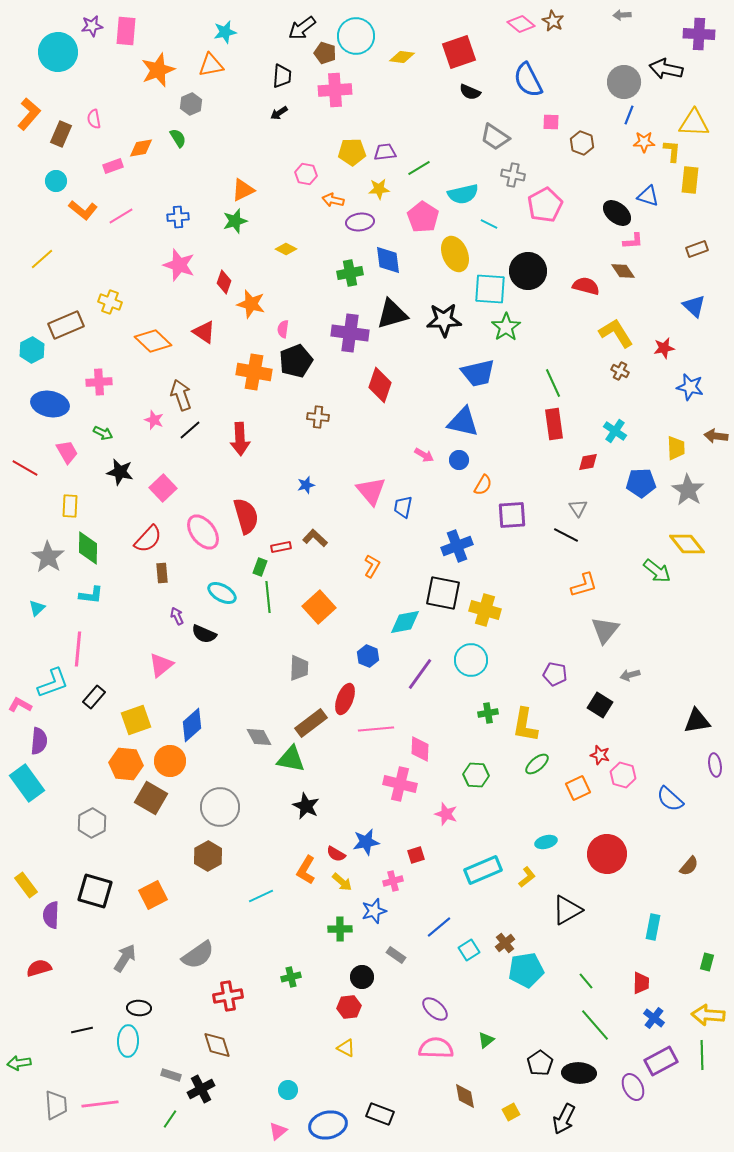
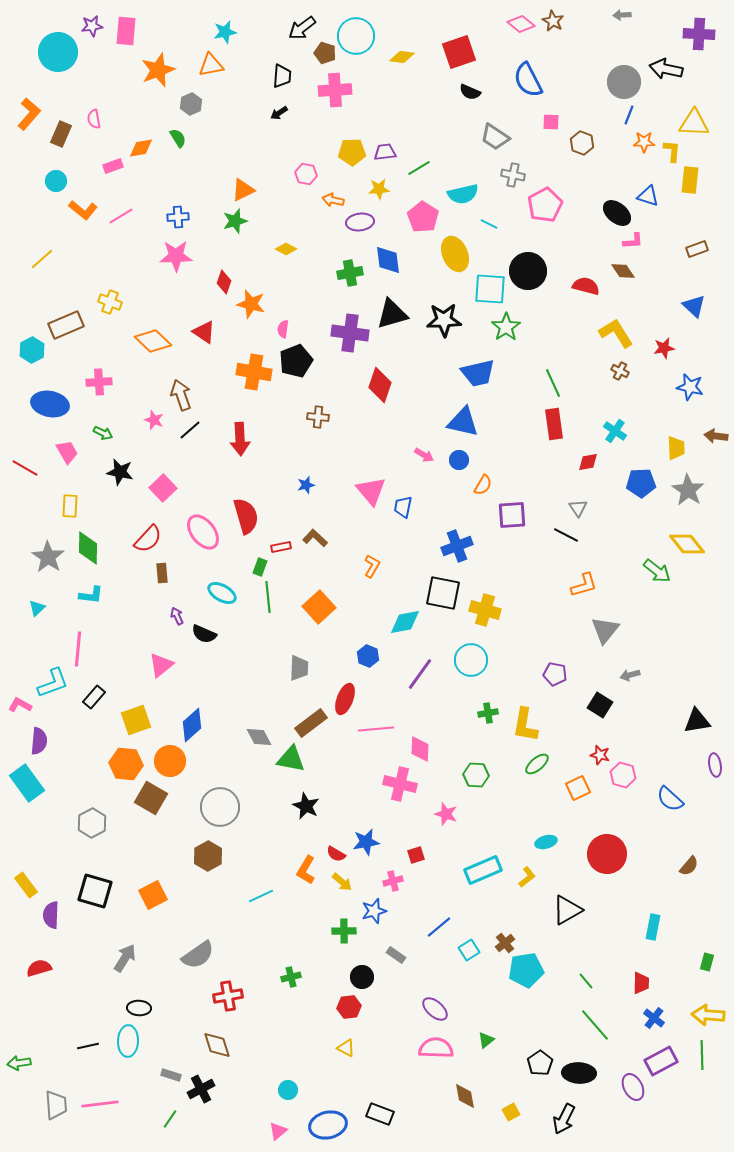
pink star at (179, 265): moved 3 px left, 9 px up; rotated 20 degrees counterclockwise
green cross at (340, 929): moved 4 px right, 2 px down
black line at (82, 1030): moved 6 px right, 16 px down
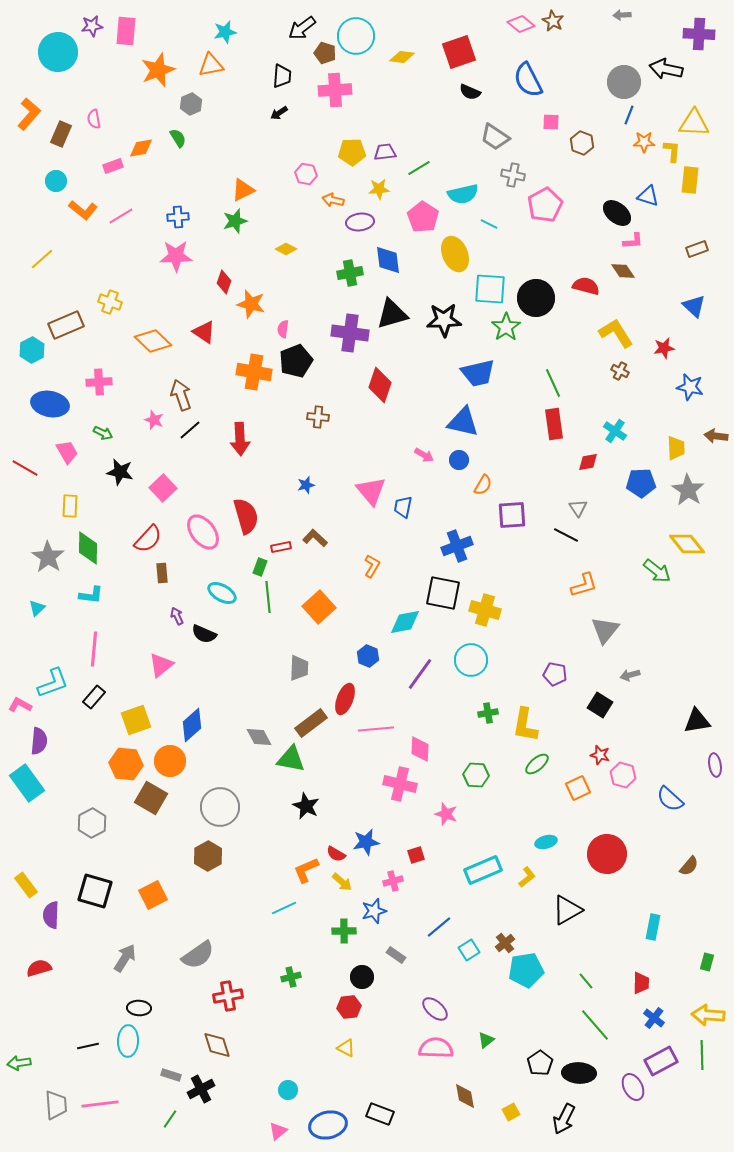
black circle at (528, 271): moved 8 px right, 27 px down
pink line at (78, 649): moved 16 px right
orange L-shape at (306, 870): rotated 36 degrees clockwise
cyan line at (261, 896): moved 23 px right, 12 px down
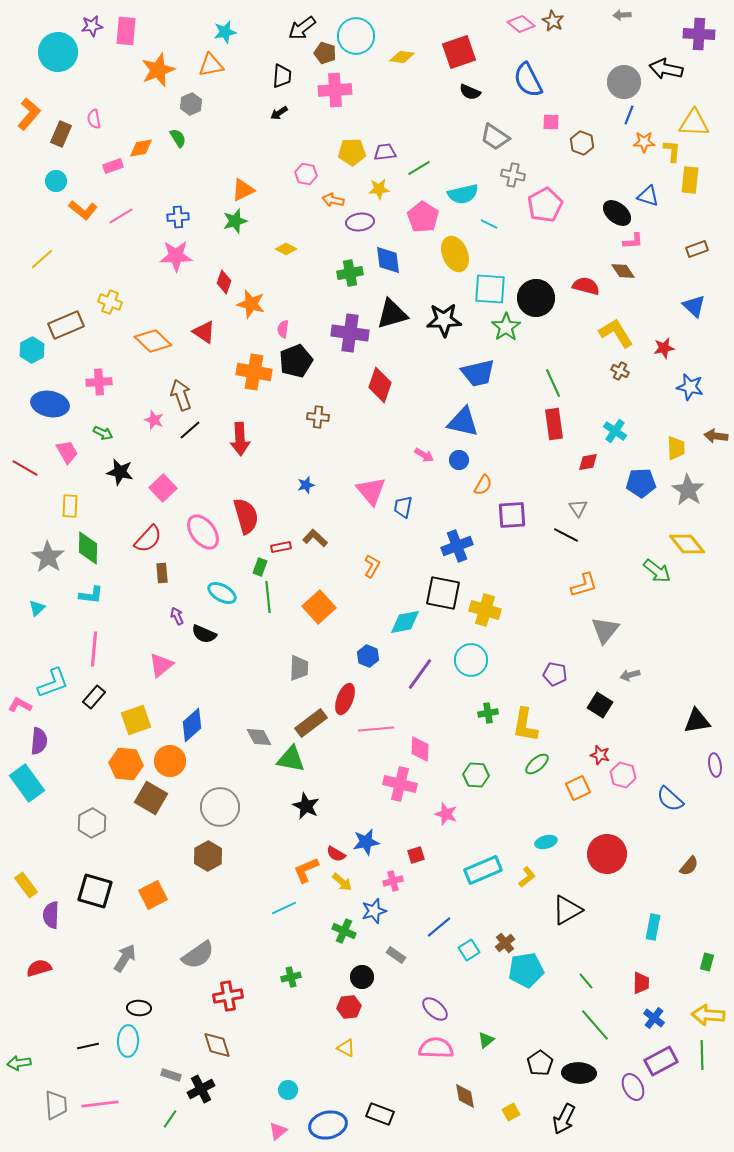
green cross at (344, 931): rotated 25 degrees clockwise
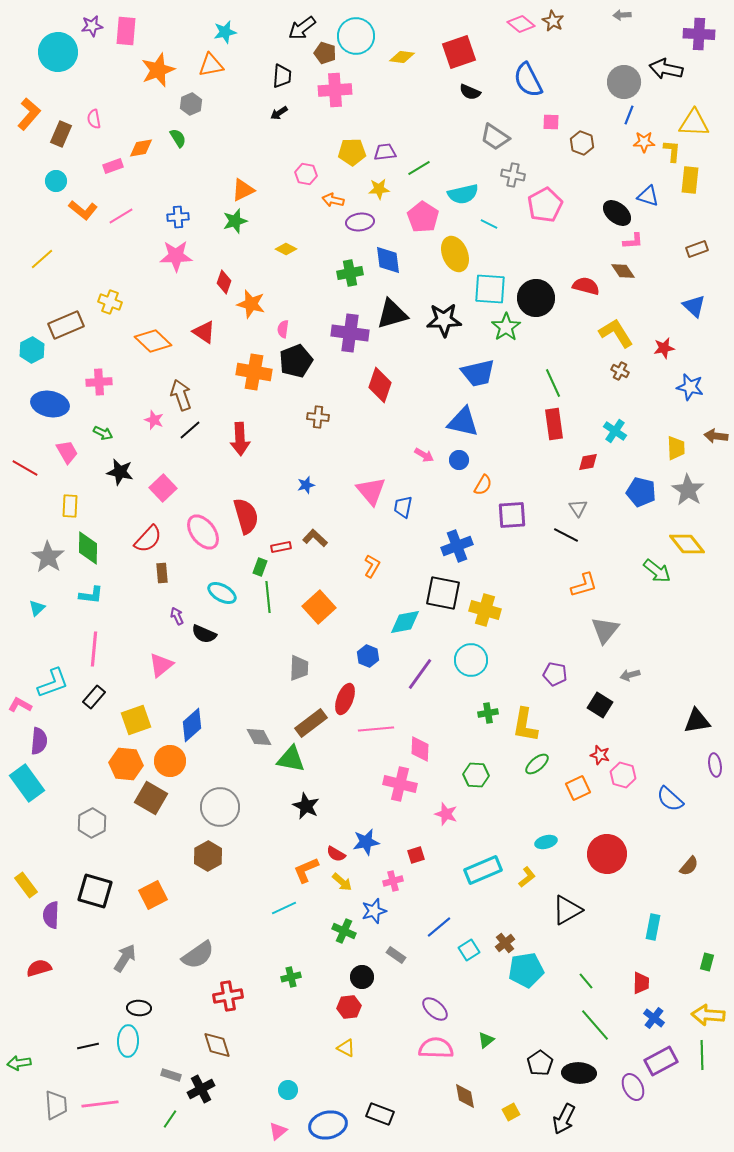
blue pentagon at (641, 483): moved 9 px down; rotated 16 degrees clockwise
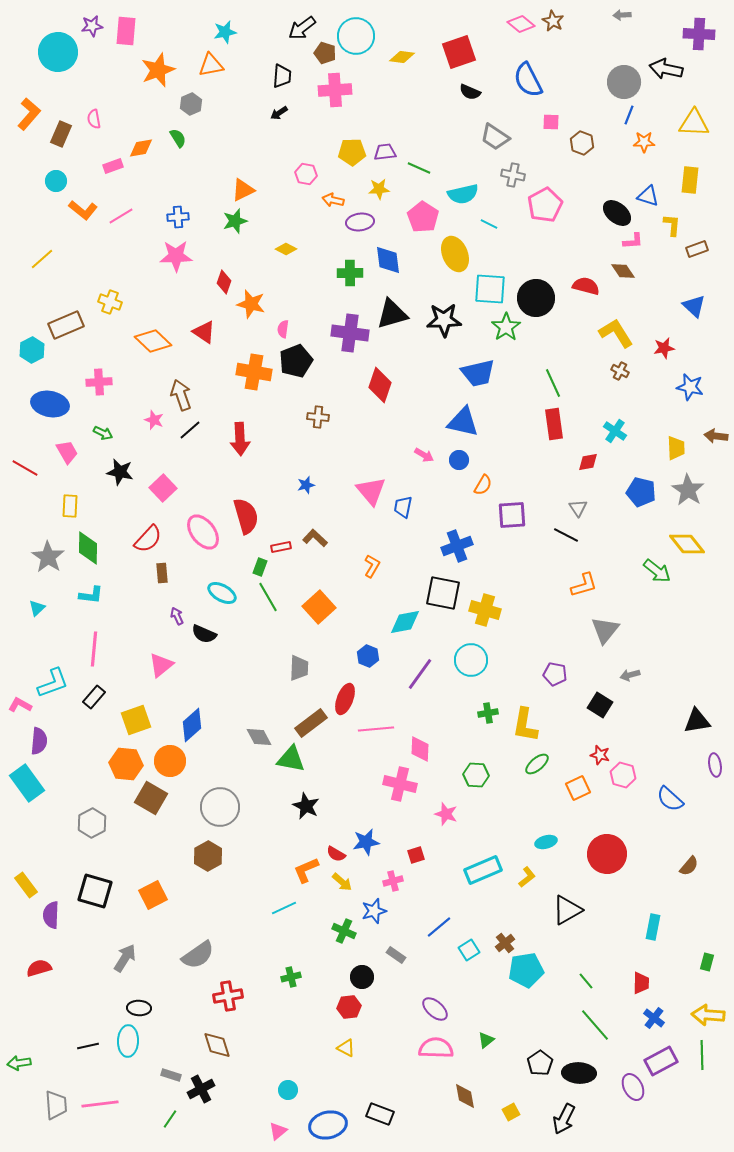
yellow L-shape at (672, 151): moved 74 px down
green line at (419, 168): rotated 55 degrees clockwise
green cross at (350, 273): rotated 10 degrees clockwise
green line at (268, 597): rotated 24 degrees counterclockwise
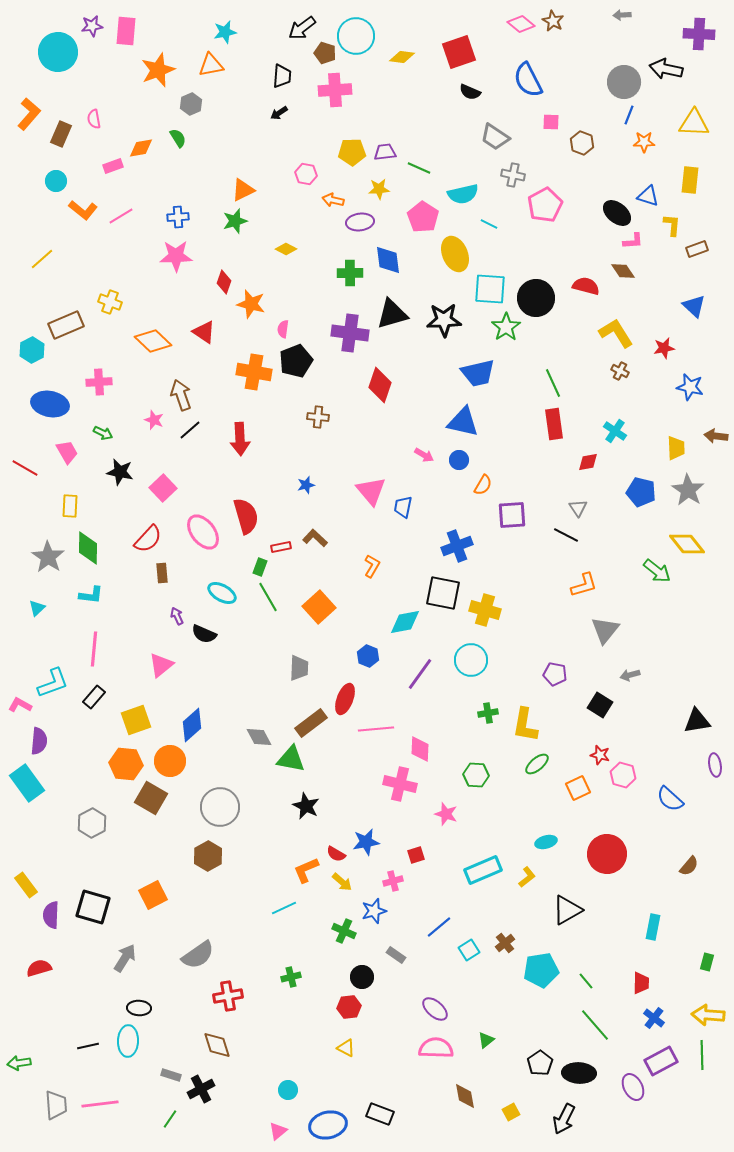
black square at (95, 891): moved 2 px left, 16 px down
cyan pentagon at (526, 970): moved 15 px right
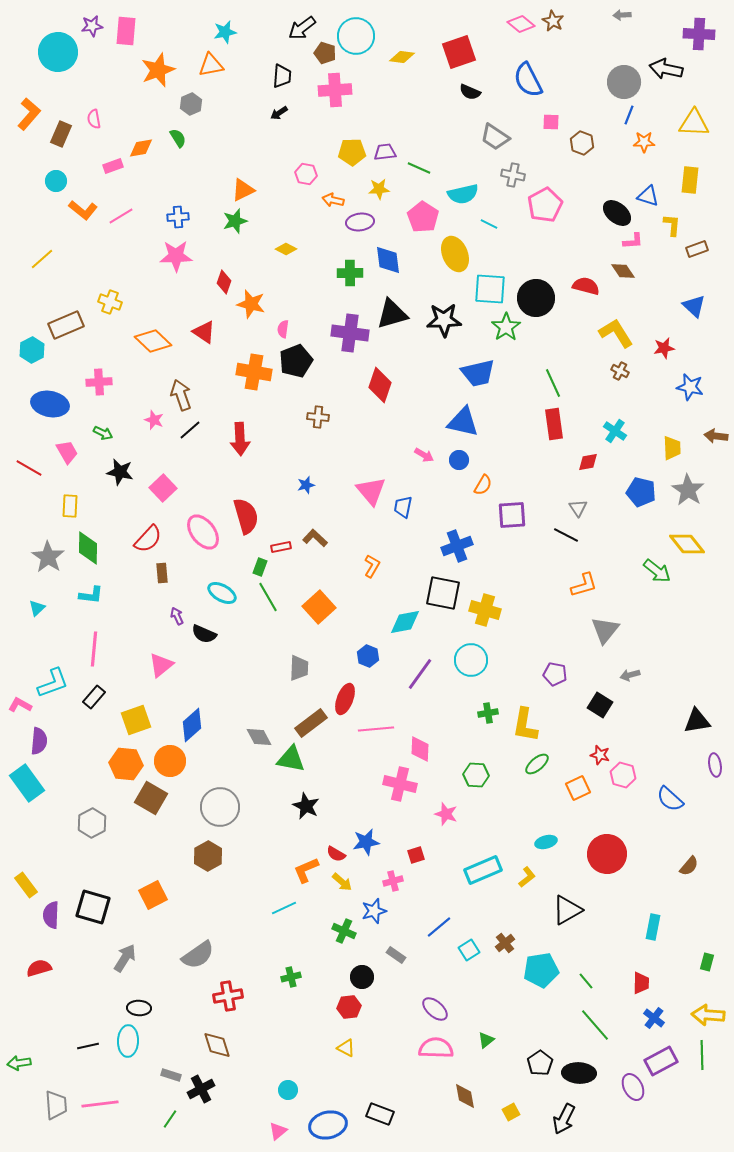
yellow trapezoid at (676, 448): moved 4 px left
red line at (25, 468): moved 4 px right
